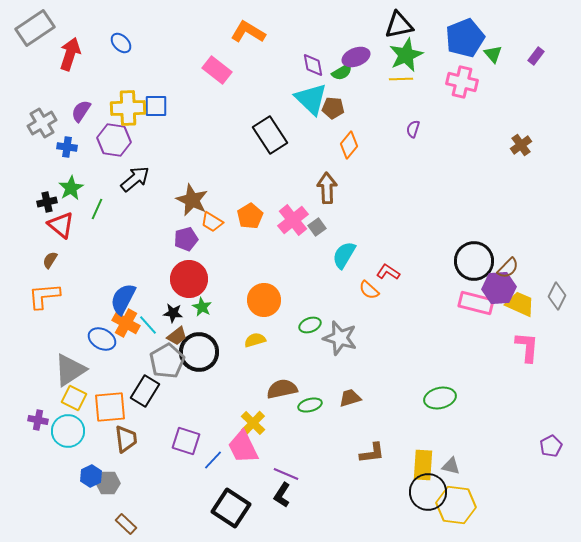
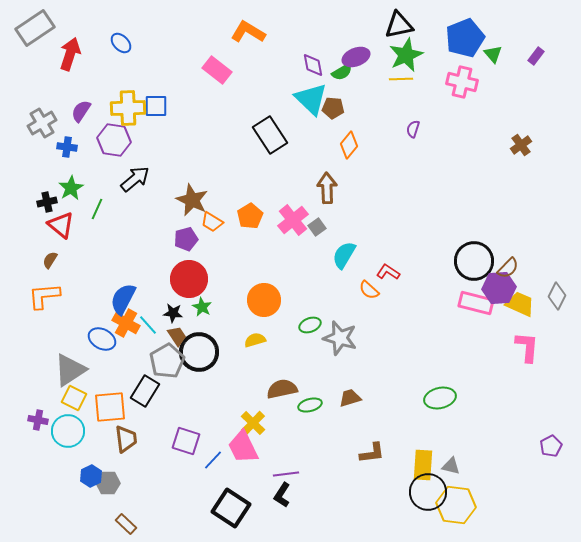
brown trapezoid at (177, 336): rotated 85 degrees counterclockwise
purple line at (286, 474): rotated 30 degrees counterclockwise
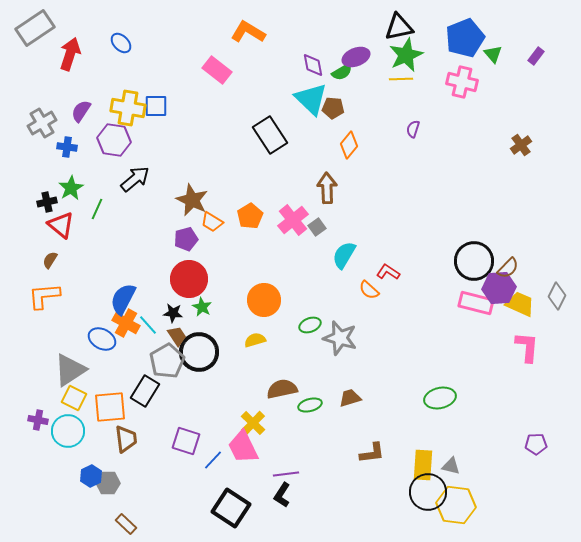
black triangle at (399, 25): moved 2 px down
yellow cross at (128, 108): rotated 12 degrees clockwise
purple pentagon at (551, 446): moved 15 px left, 2 px up; rotated 25 degrees clockwise
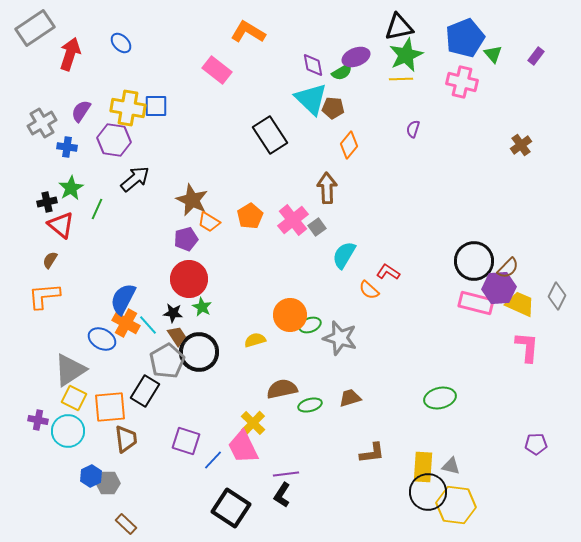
orange trapezoid at (212, 222): moved 3 px left
orange circle at (264, 300): moved 26 px right, 15 px down
yellow rectangle at (423, 465): moved 2 px down
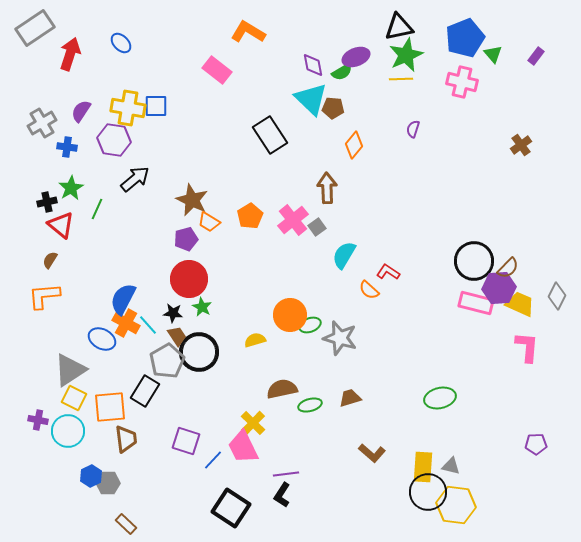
orange diamond at (349, 145): moved 5 px right
brown L-shape at (372, 453): rotated 48 degrees clockwise
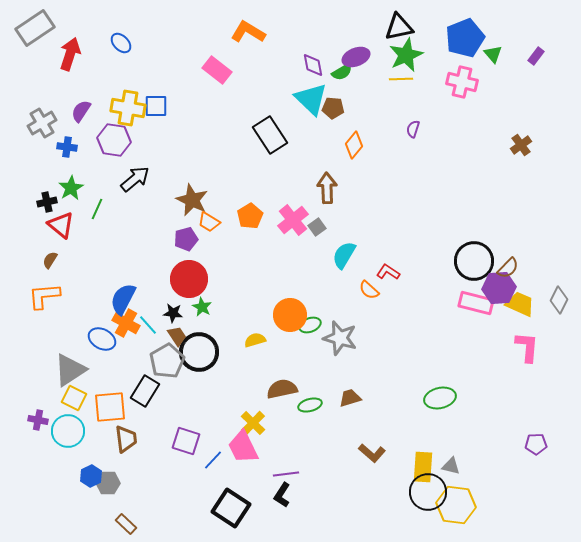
gray diamond at (557, 296): moved 2 px right, 4 px down
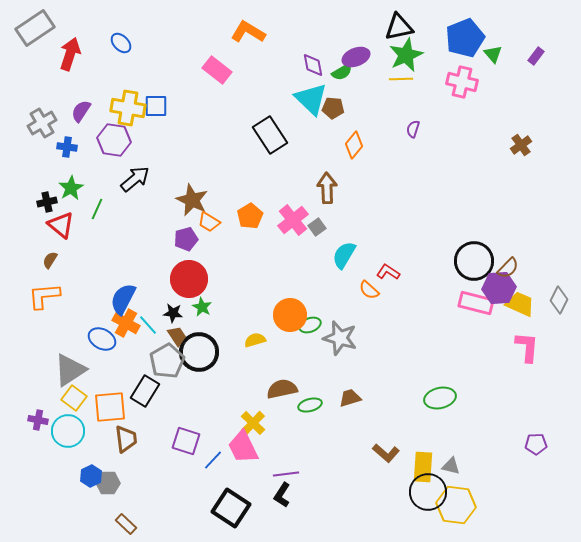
yellow square at (74, 398): rotated 10 degrees clockwise
brown L-shape at (372, 453): moved 14 px right
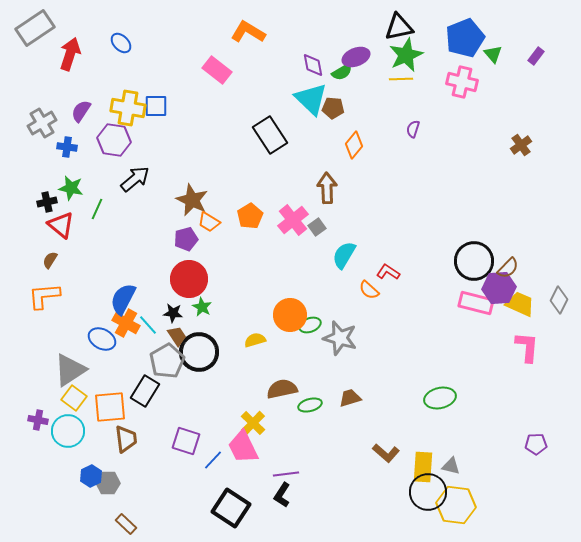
green star at (71, 188): rotated 30 degrees counterclockwise
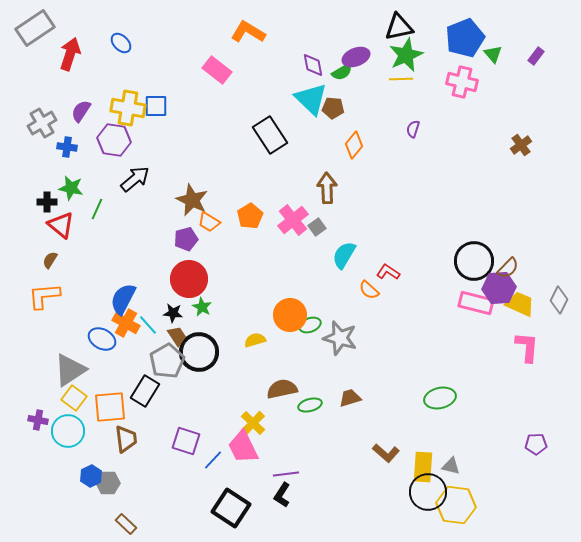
black cross at (47, 202): rotated 12 degrees clockwise
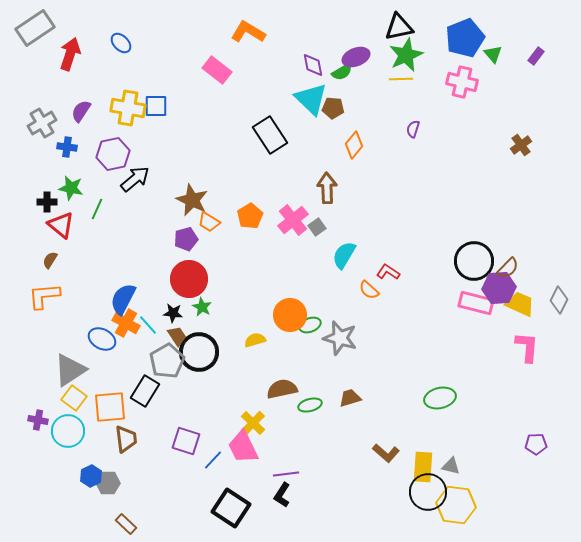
purple hexagon at (114, 140): moved 1 px left, 14 px down; rotated 20 degrees counterclockwise
